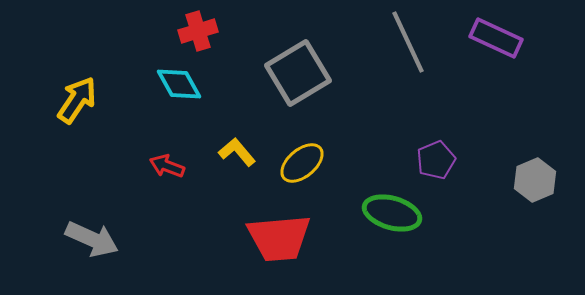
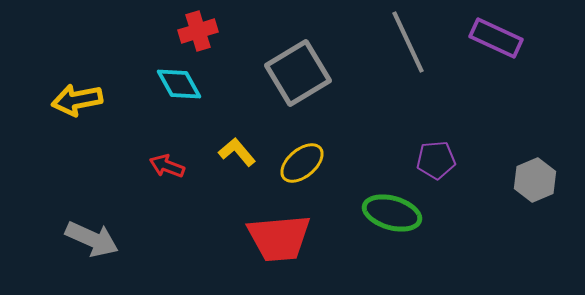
yellow arrow: rotated 135 degrees counterclockwise
purple pentagon: rotated 18 degrees clockwise
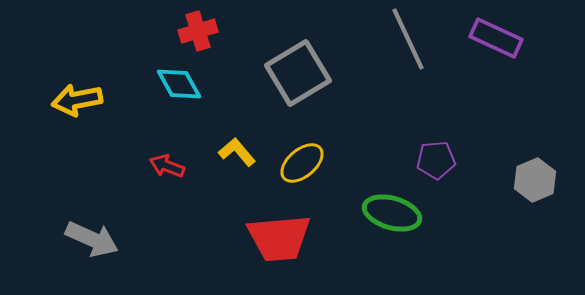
gray line: moved 3 px up
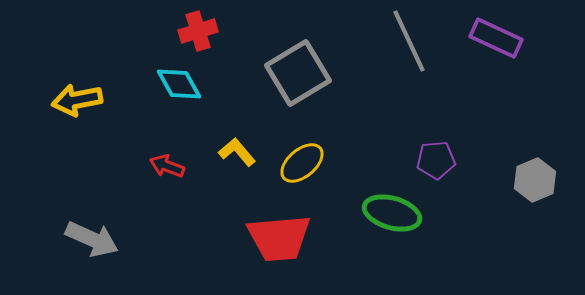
gray line: moved 1 px right, 2 px down
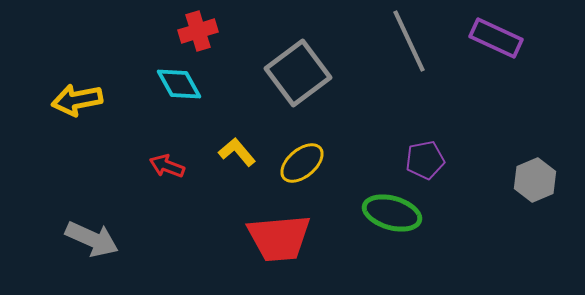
gray square: rotated 6 degrees counterclockwise
purple pentagon: moved 11 px left; rotated 6 degrees counterclockwise
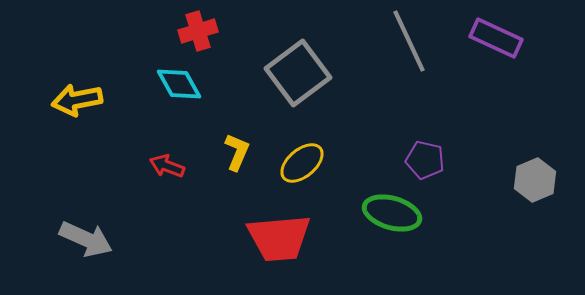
yellow L-shape: rotated 63 degrees clockwise
purple pentagon: rotated 24 degrees clockwise
gray arrow: moved 6 px left
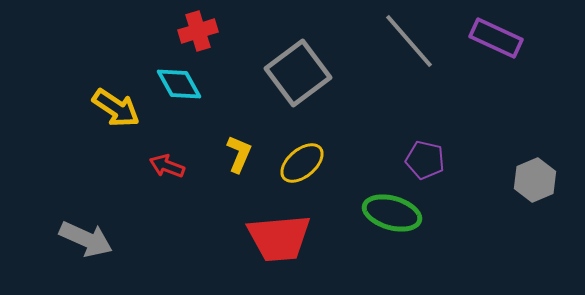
gray line: rotated 16 degrees counterclockwise
yellow arrow: moved 39 px right, 8 px down; rotated 135 degrees counterclockwise
yellow L-shape: moved 2 px right, 2 px down
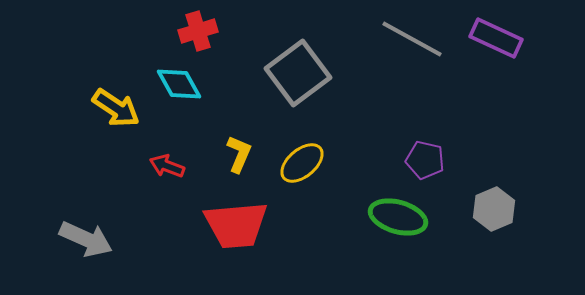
gray line: moved 3 px right, 2 px up; rotated 20 degrees counterclockwise
gray hexagon: moved 41 px left, 29 px down
green ellipse: moved 6 px right, 4 px down
red trapezoid: moved 43 px left, 13 px up
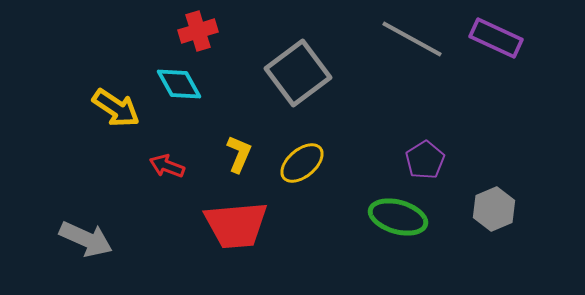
purple pentagon: rotated 27 degrees clockwise
